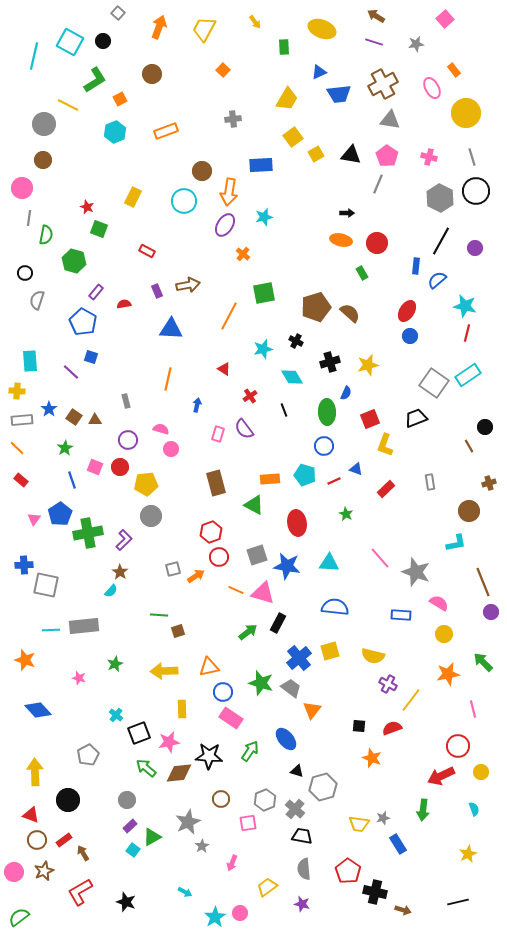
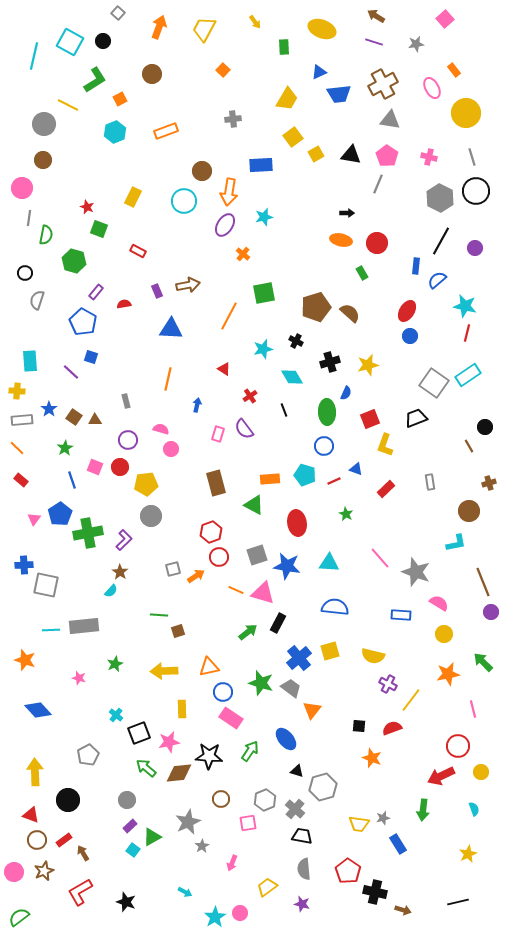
red rectangle at (147, 251): moved 9 px left
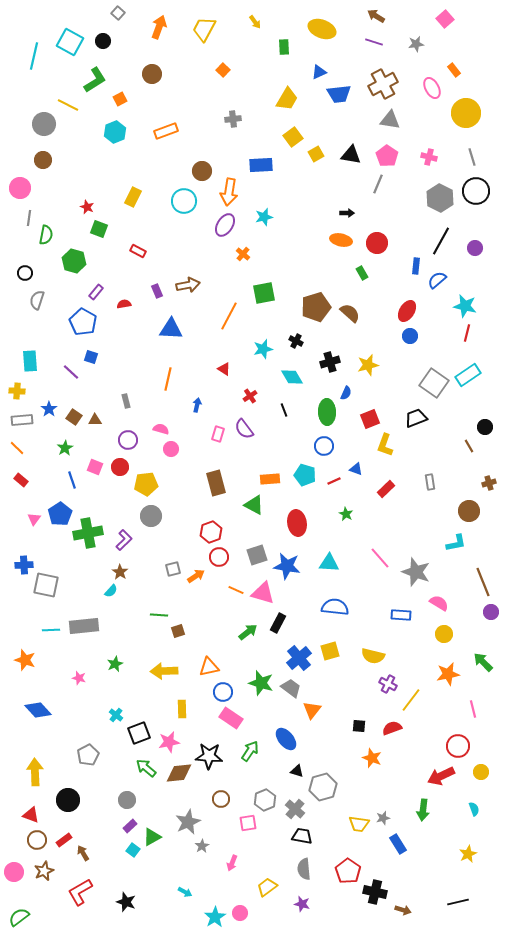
pink circle at (22, 188): moved 2 px left
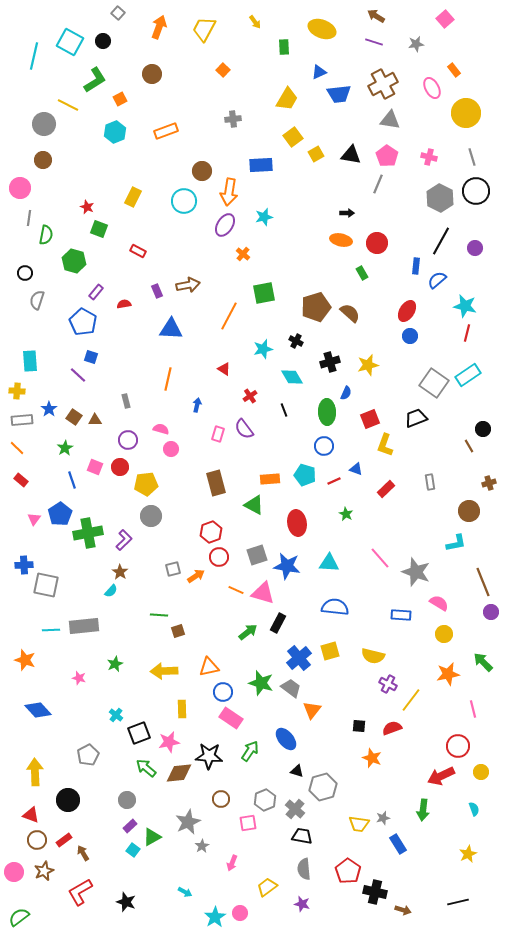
purple line at (71, 372): moved 7 px right, 3 px down
black circle at (485, 427): moved 2 px left, 2 px down
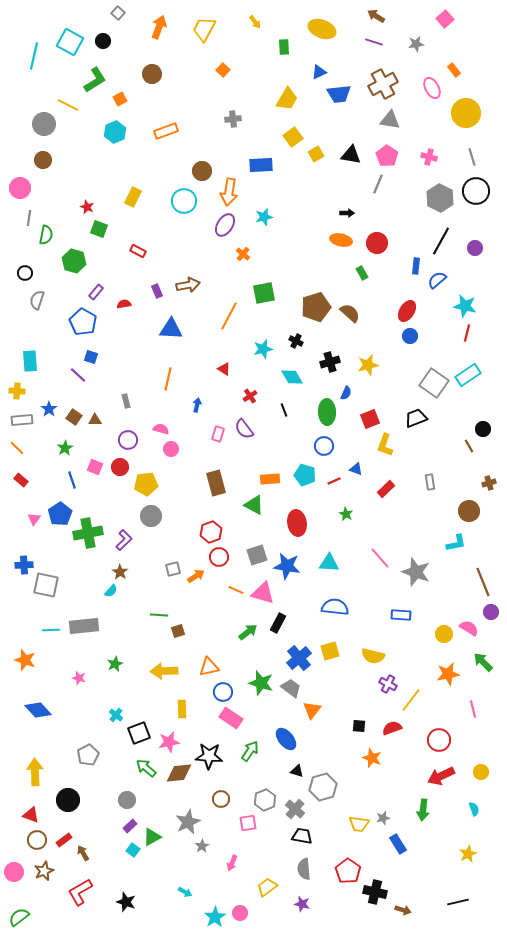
pink semicircle at (439, 603): moved 30 px right, 25 px down
red circle at (458, 746): moved 19 px left, 6 px up
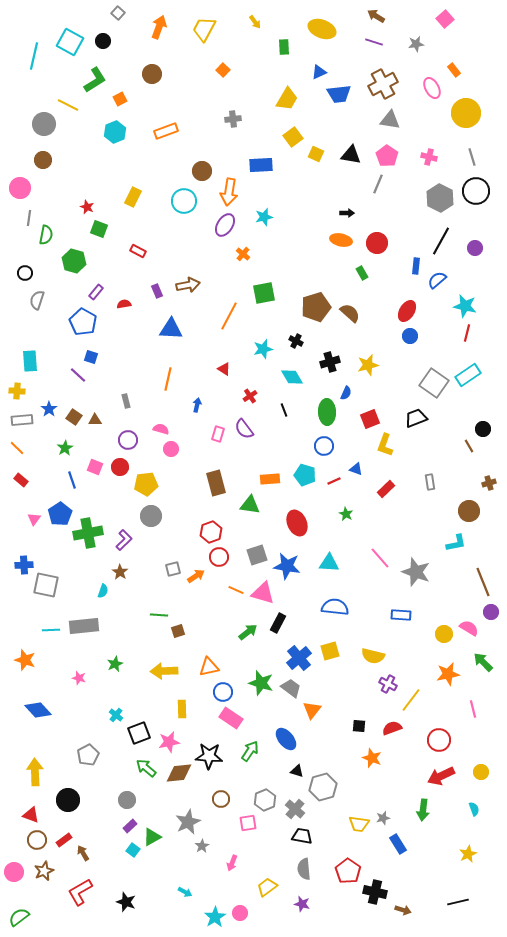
yellow square at (316, 154): rotated 35 degrees counterclockwise
green triangle at (254, 505): moved 4 px left; rotated 20 degrees counterclockwise
red ellipse at (297, 523): rotated 15 degrees counterclockwise
cyan semicircle at (111, 591): moved 8 px left; rotated 24 degrees counterclockwise
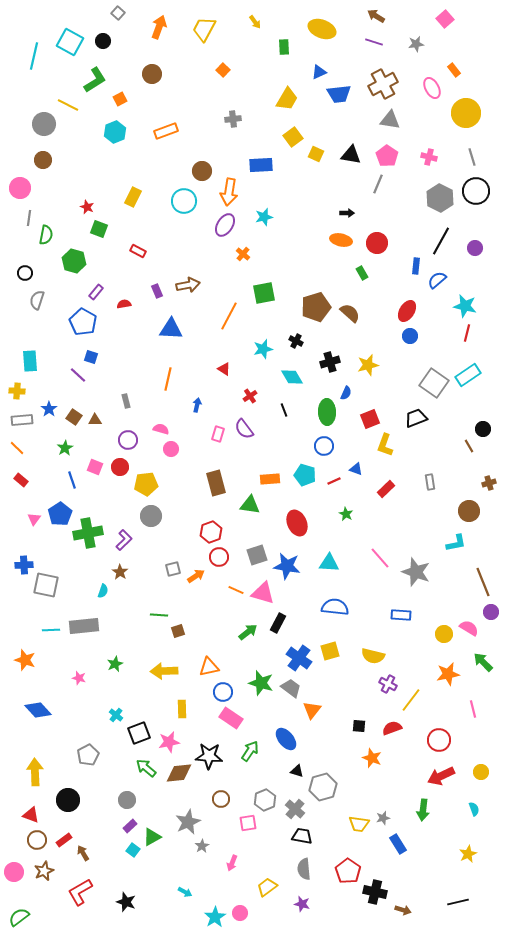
blue cross at (299, 658): rotated 15 degrees counterclockwise
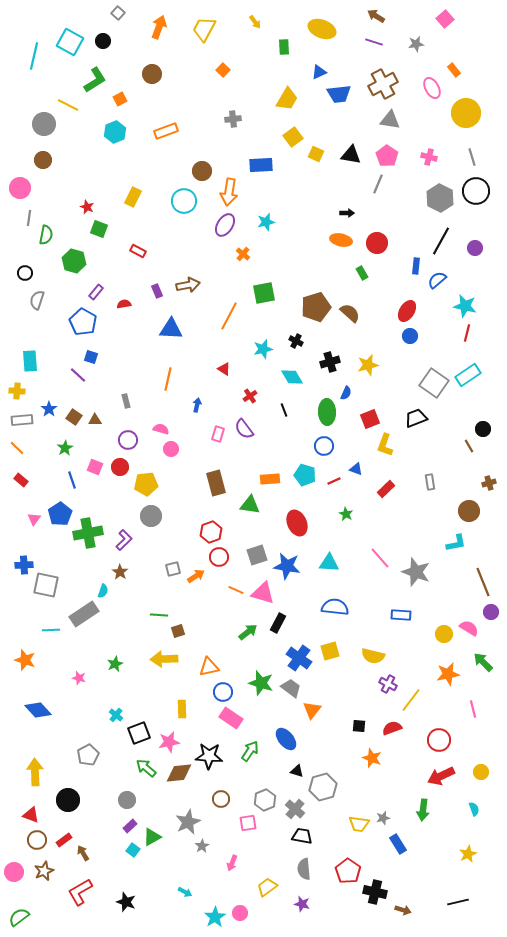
cyan star at (264, 217): moved 2 px right, 5 px down
gray rectangle at (84, 626): moved 12 px up; rotated 28 degrees counterclockwise
yellow arrow at (164, 671): moved 12 px up
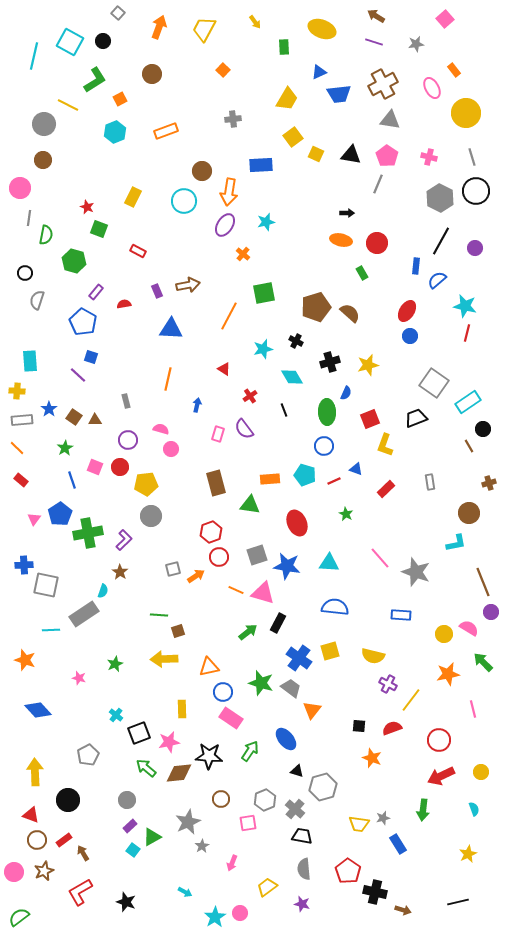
cyan rectangle at (468, 375): moved 27 px down
brown circle at (469, 511): moved 2 px down
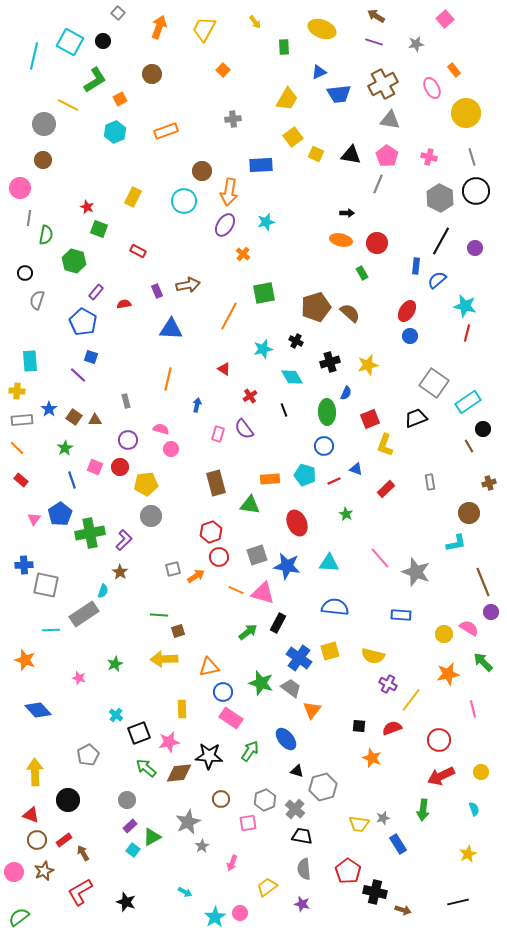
green cross at (88, 533): moved 2 px right
